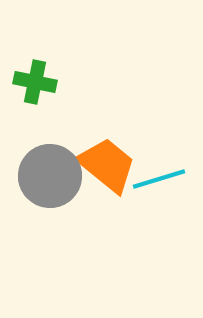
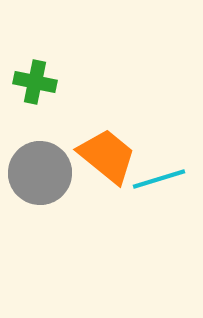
orange trapezoid: moved 9 px up
gray circle: moved 10 px left, 3 px up
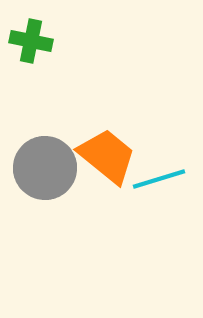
green cross: moved 4 px left, 41 px up
gray circle: moved 5 px right, 5 px up
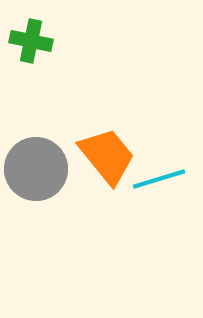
orange trapezoid: rotated 12 degrees clockwise
gray circle: moved 9 px left, 1 px down
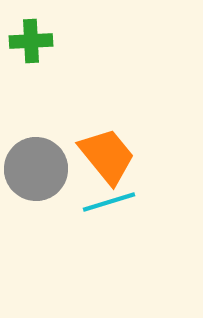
green cross: rotated 15 degrees counterclockwise
cyan line: moved 50 px left, 23 px down
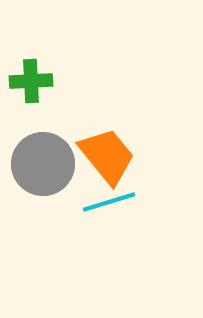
green cross: moved 40 px down
gray circle: moved 7 px right, 5 px up
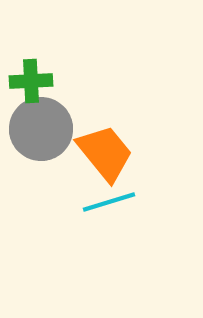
orange trapezoid: moved 2 px left, 3 px up
gray circle: moved 2 px left, 35 px up
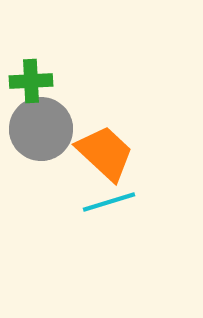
orange trapezoid: rotated 8 degrees counterclockwise
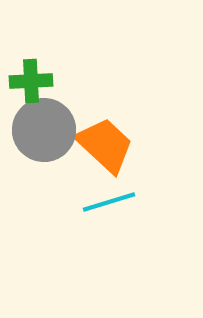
gray circle: moved 3 px right, 1 px down
orange trapezoid: moved 8 px up
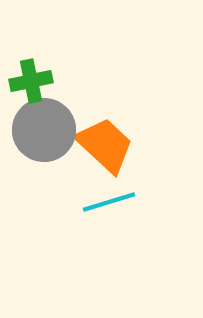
green cross: rotated 9 degrees counterclockwise
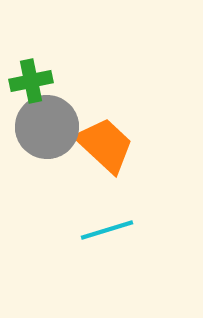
gray circle: moved 3 px right, 3 px up
cyan line: moved 2 px left, 28 px down
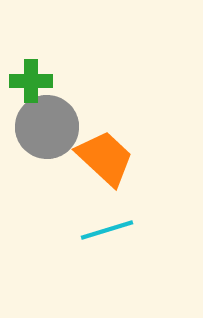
green cross: rotated 12 degrees clockwise
orange trapezoid: moved 13 px down
